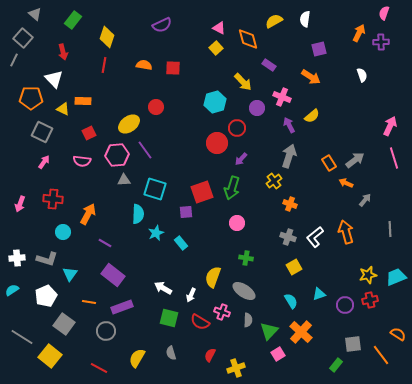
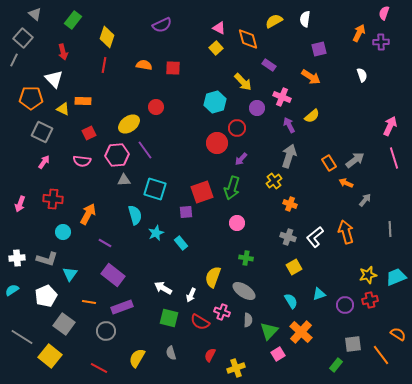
cyan semicircle at (138, 214): moved 3 px left, 1 px down; rotated 18 degrees counterclockwise
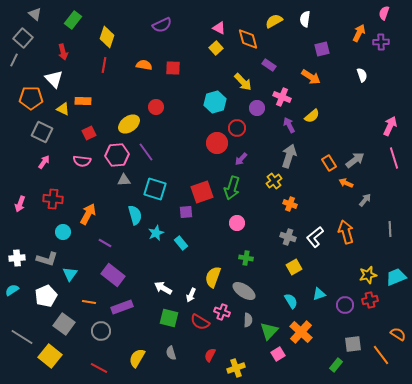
purple square at (319, 49): moved 3 px right
purple line at (145, 150): moved 1 px right, 2 px down
gray circle at (106, 331): moved 5 px left
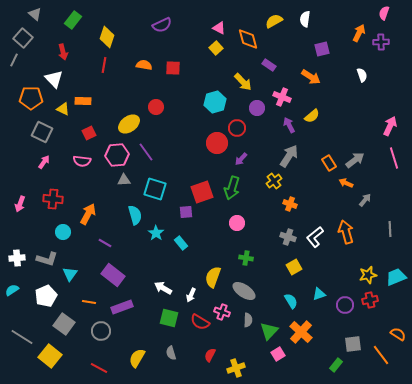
gray arrow at (289, 156): rotated 15 degrees clockwise
cyan star at (156, 233): rotated 14 degrees counterclockwise
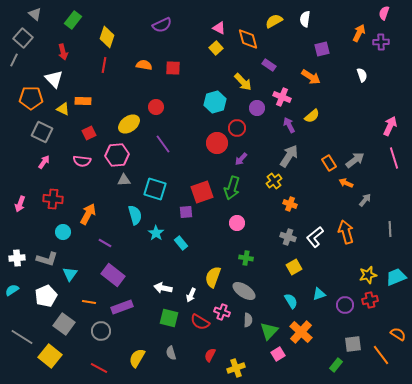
purple line at (146, 152): moved 17 px right, 8 px up
white arrow at (163, 288): rotated 18 degrees counterclockwise
